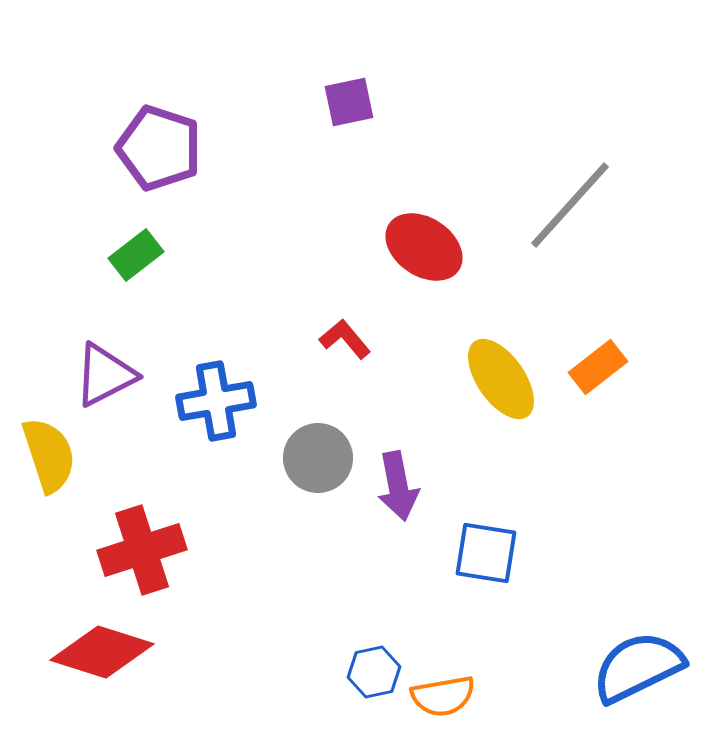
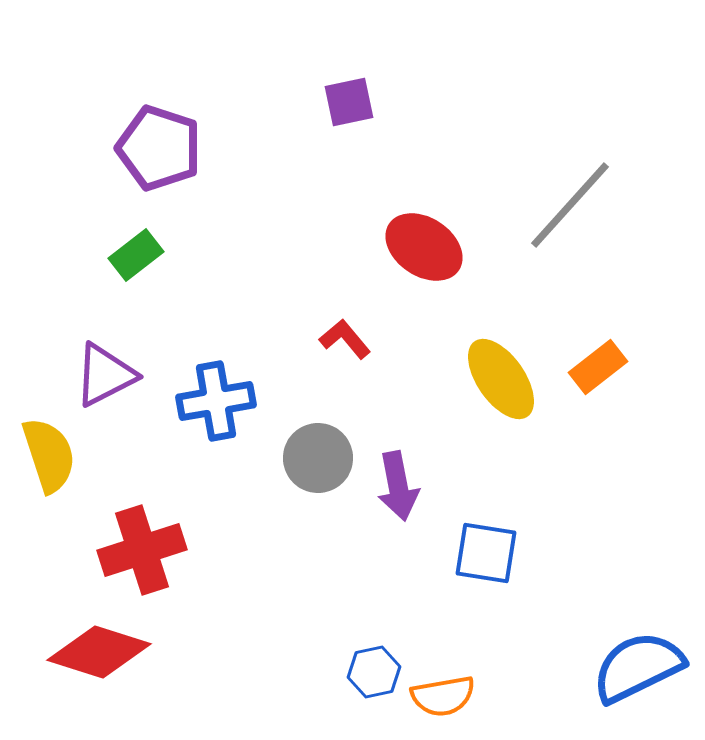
red diamond: moved 3 px left
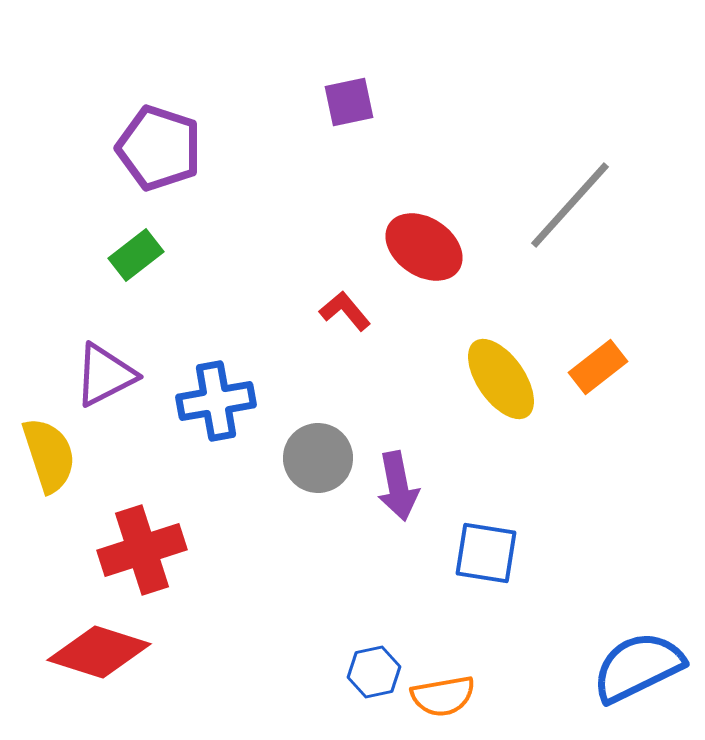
red L-shape: moved 28 px up
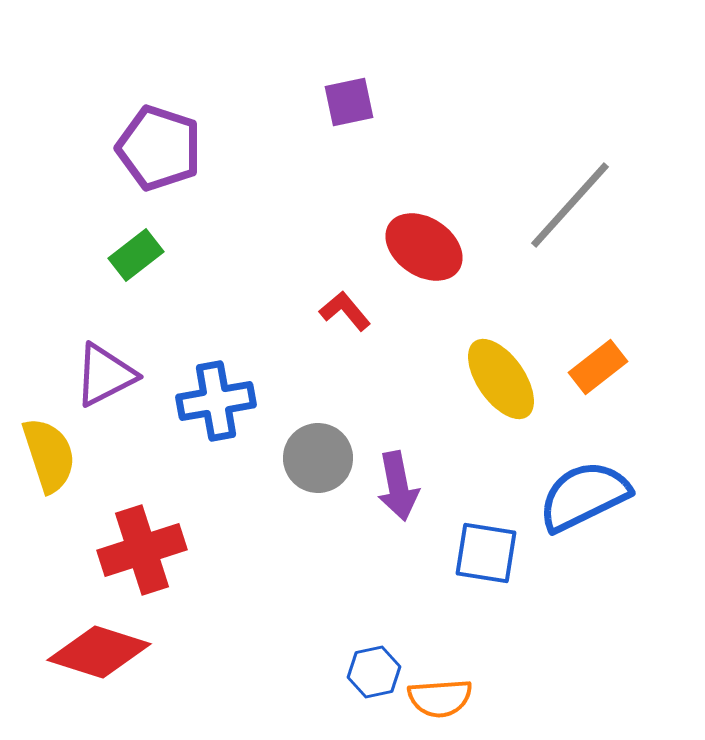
blue semicircle: moved 54 px left, 171 px up
orange semicircle: moved 3 px left, 2 px down; rotated 6 degrees clockwise
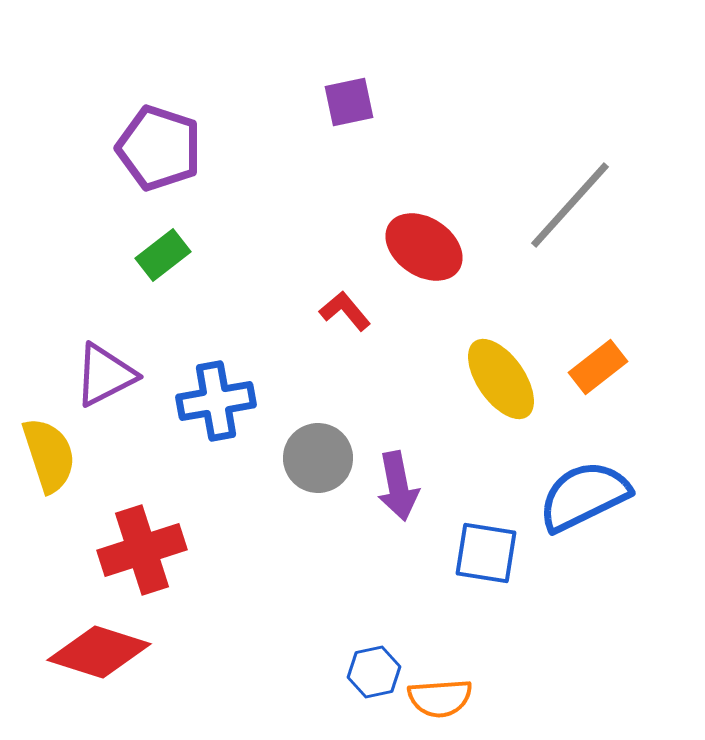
green rectangle: moved 27 px right
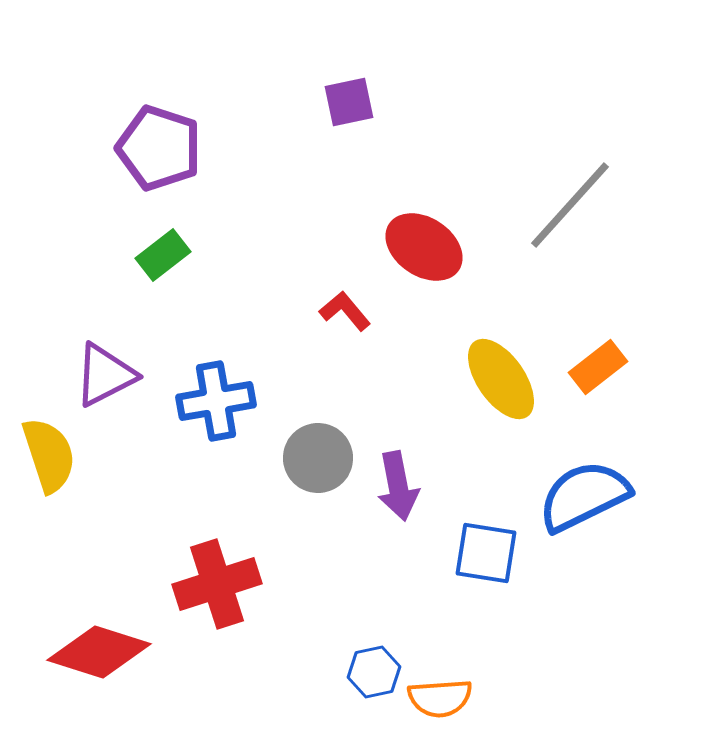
red cross: moved 75 px right, 34 px down
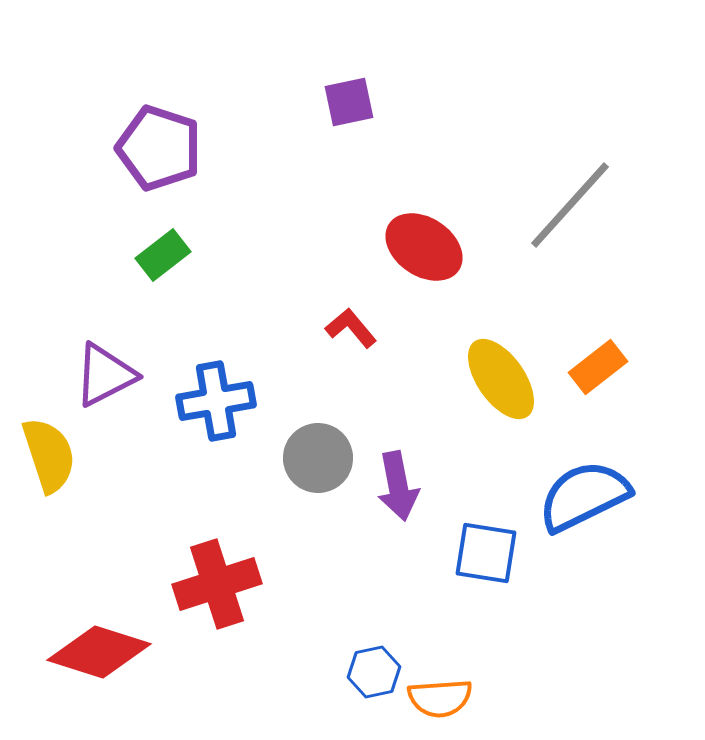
red L-shape: moved 6 px right, 17 px down
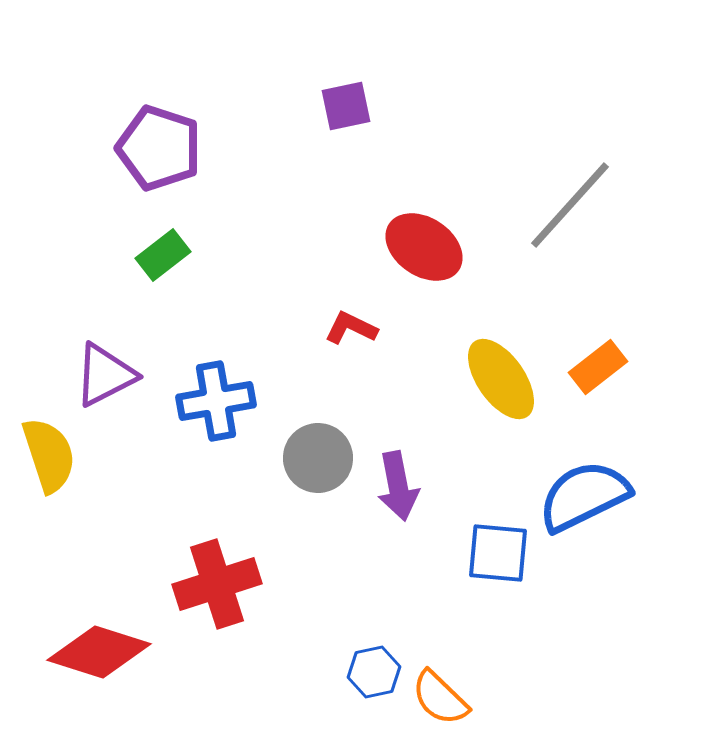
purple square: moved 3 px left, 4 px down
red L-shape: rotated 24 degrees counterclockwise
blue square: moved 12 px right; rotated 4 degrees counterclockwise
orange semicircle: rotated 48 degrees clockwise
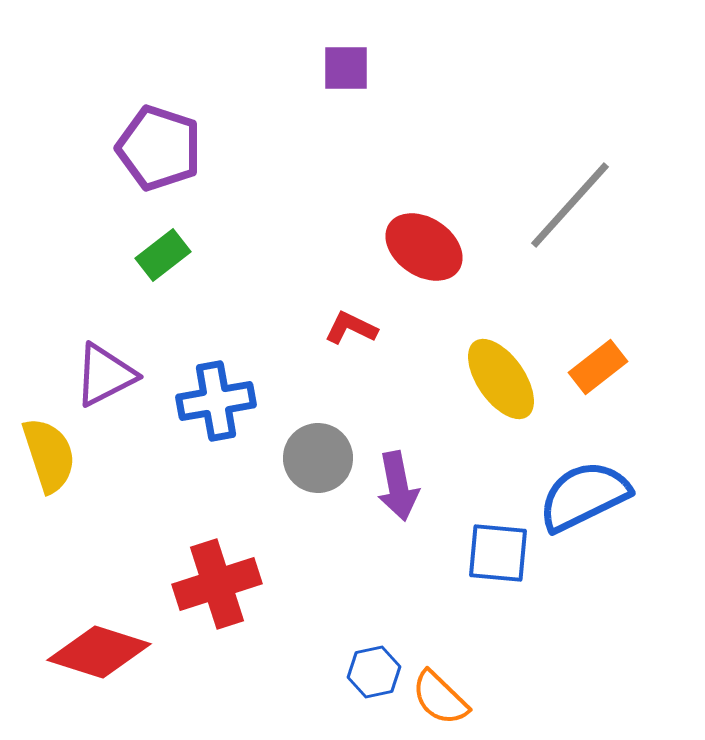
purple square: moved 38 px up; rotated 12 degrees clockwise
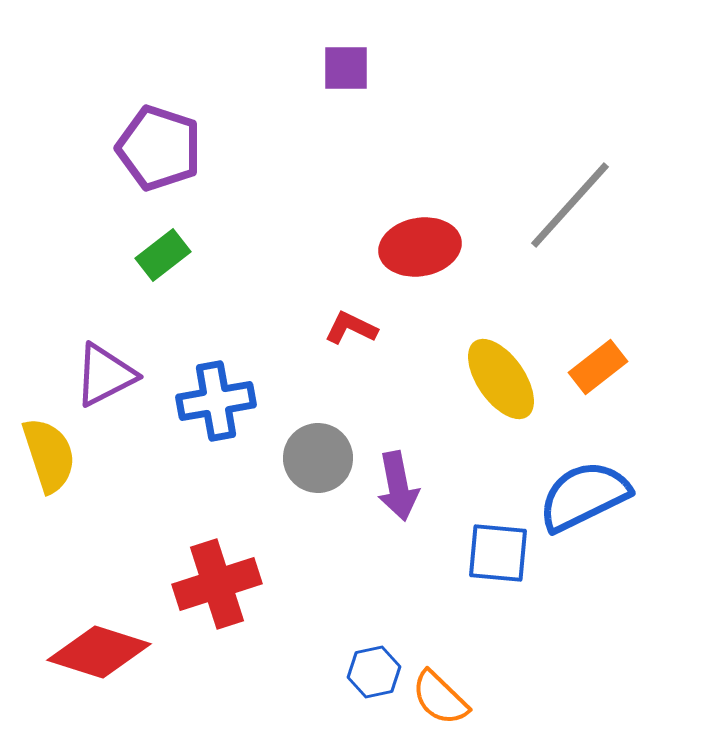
red ellipse: moved 4 px left; rotated 44 degrees counterclockwise
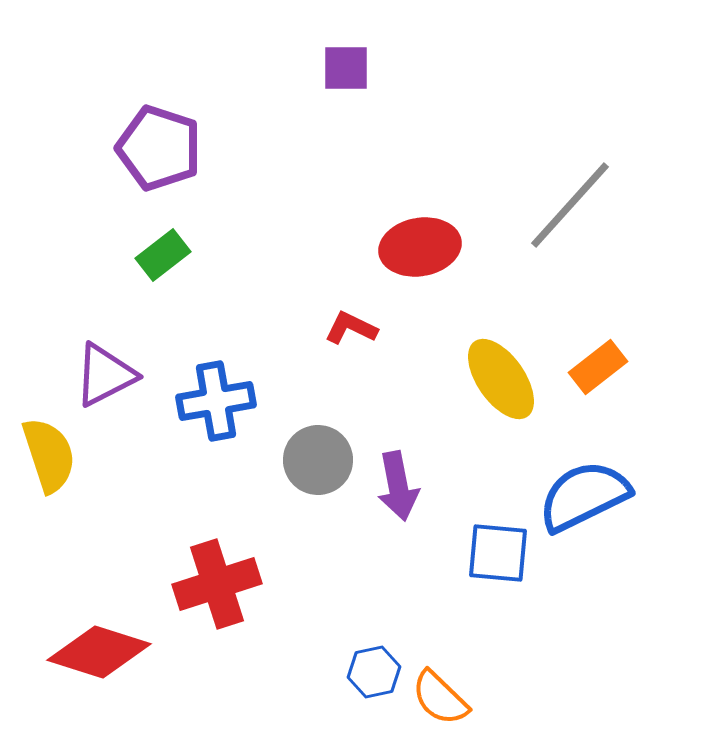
gray circle: moved 2 px down
